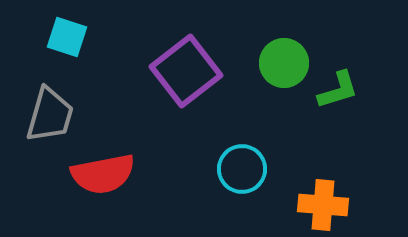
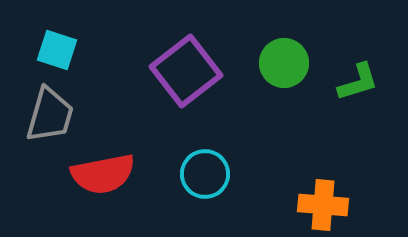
cyan square: moved 10 px left, 13 px down
green L-shape: moved 20 px right, 8 px up
cyan circle: moved 37 px left, 5 px down
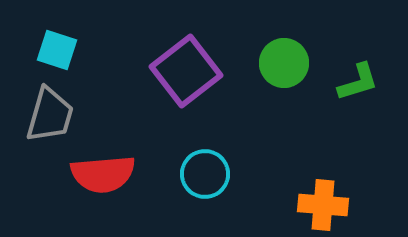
red semicircle: rotated 6 degrees clockwise
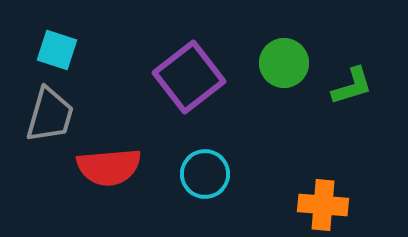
purple square: moved 3 px right, 6 px down
green L-shape: moved 6 px left, 4 px down
red semicircle: moved 6 px right, 7 px up
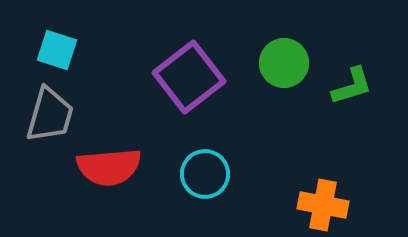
orange cross: rotated 6 degrees clockwise
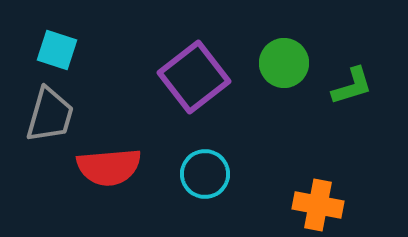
purple square: moved 5 px right
orange cross: moved 5 px left
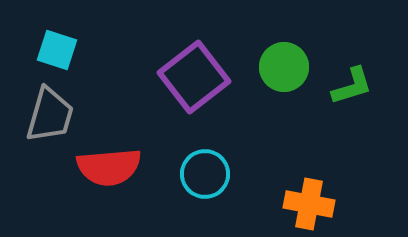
green circle: moved 4 px down
orange cross: moved 9 px left, 1 px up
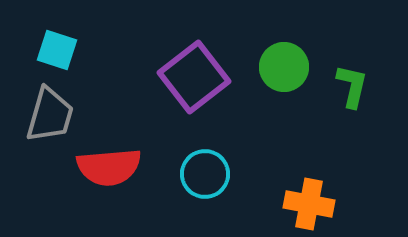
green L-shape: rotated 60 degrees counterclockwise
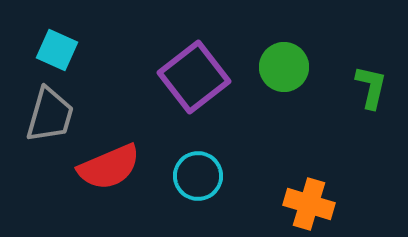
cyan square: rotated 6 degrees clockwise
green L-shape: moved 19 px right, 1 px down
red semicircle: rotated 18 degrees counterclockwise
cyan circle: moved 7 px left, 2 px down
orange cross: rotated 6 degrees clockwise
